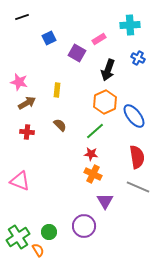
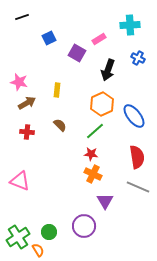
orange hexagon: moved 3 px left, 2 px down
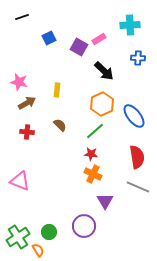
purple square: moved 2 px right, 6 px up
blue cross: rotated 24 degrees counterclockwise
black arrow: moved 4 px left, 1 px down; rotated 65 degrees counterclockwise
